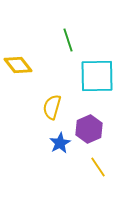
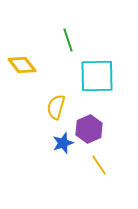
yellow diamond: moved 4 px right
yellow semicircle: moved 4 px right
blue star: moved 3 px right; rotated 10 degrees clockwise
yellow line: moved 1 px right, 2 px up
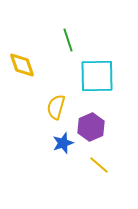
yellow diamond: rotated 20 degrees clockwise
purple hexagon: moved 2 px right, 2 px up
yellow line: rotated 15 degrees counterclockwise
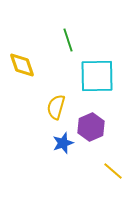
yellow line: moved 14 px right, 6 px down
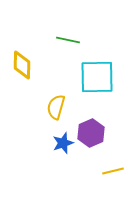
green line: rotated 60 degrees counterclockwise
yellow diamond: rotated 20 degrees clockwise
cyan square: moved 1 px down
purple hexagon: moved 6 px down
yellow line: rotated 55 degrees counterclockwise
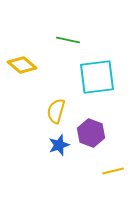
yellow diamond: rotated 52 degrees counterclockwise
cyan square: rotated 6 degrees counterclockwise
yellow semicircle: moved 4 px down
purple hexagon: rotated 16 degrees counterclockwise
blue star: moved 4 px left, 2 px down
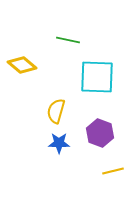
cyan square: rotated 9 degrees clockwise
purple hexagon: moved 9 px right
blue star: moved 2 px up; rotated 20 degrees clockwise
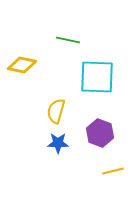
yellow diamond: rotated 28 degrees counterclockwise
blue star: moved 1 px left
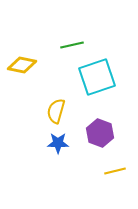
green line: moved 4 px right, 5 px down; rotated 25 degrees counterclockwise
cyan square: rotated 21 degrees counterclockwise
yellow line: moved 2 px right
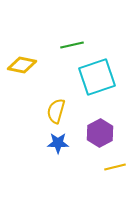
purple hexagon: rotated 12 degrees clockwise
yellow line: moved 4 px up
